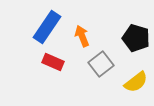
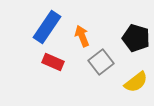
gray square: moved 2 px up
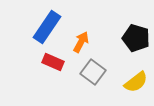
orange arrow: moved 1 px left, 6 px down; rotated 50 degrees clockwise
gray square: moved 8 px left, 10 px down; rotated 15 degrees counterclockwise
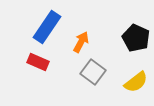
black pentagon: rotated 8 degrees clockwise
red rectangle: moved 15 px left
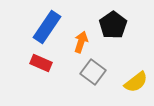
black pentagon: moved 23 px left, 13 px up; rotated 12 degrees clockwise
orange arrow: rotated 10 degrees counterclockwise
red rectangle: moved 3 px right, 1 px down
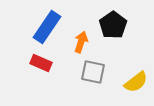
gray square: rotated 25 degrees counterclockwise
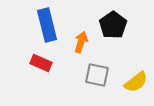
blue rectangle: moved 2 px up; rotated 48 degrees counterclockwise
gray square: moved 4 px right, 3 px down
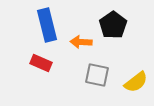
orange arrow: rotated 105 degrees counterclockwise
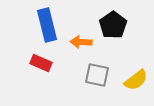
yellow semicircle: moved 2 px up
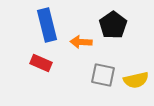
gray square: moved 6 px right
yellow semicircle: rotated 25 degrees clockwise
